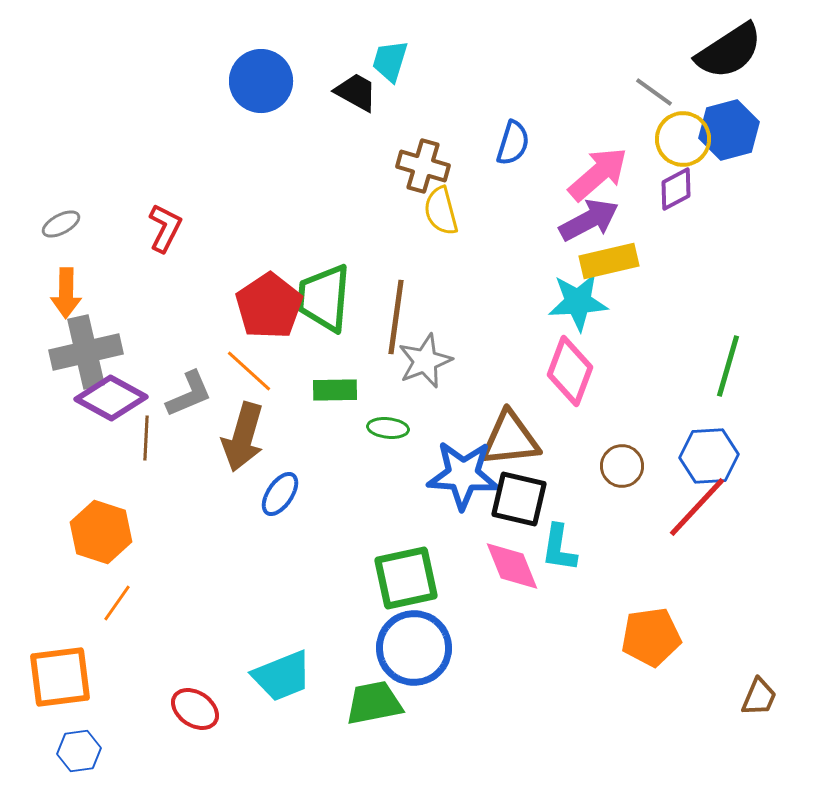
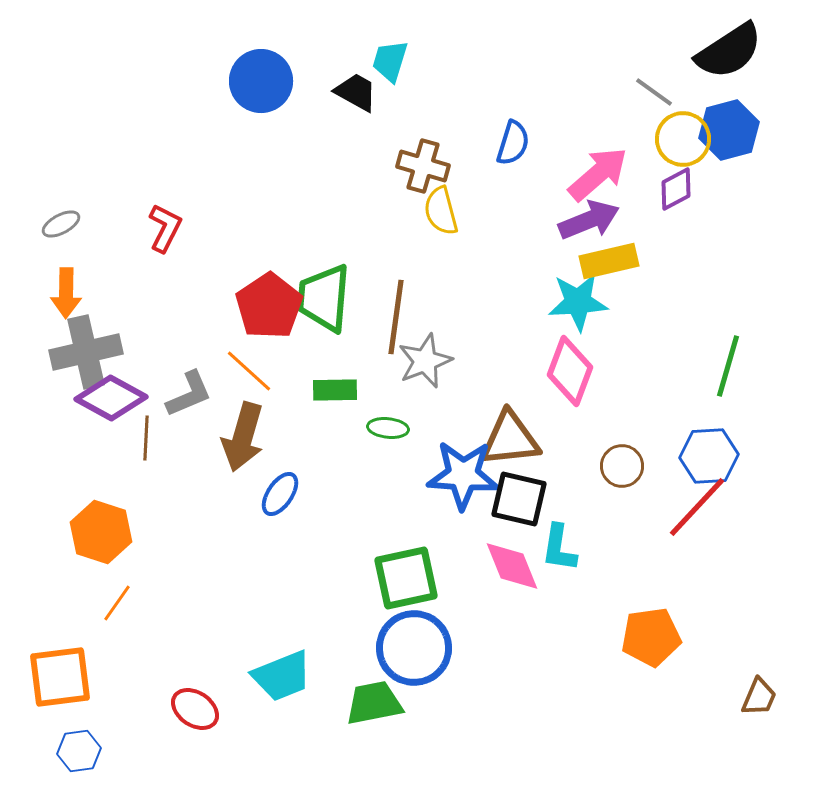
purple arrow at (589, 220): rotated 6 degrees clockwise
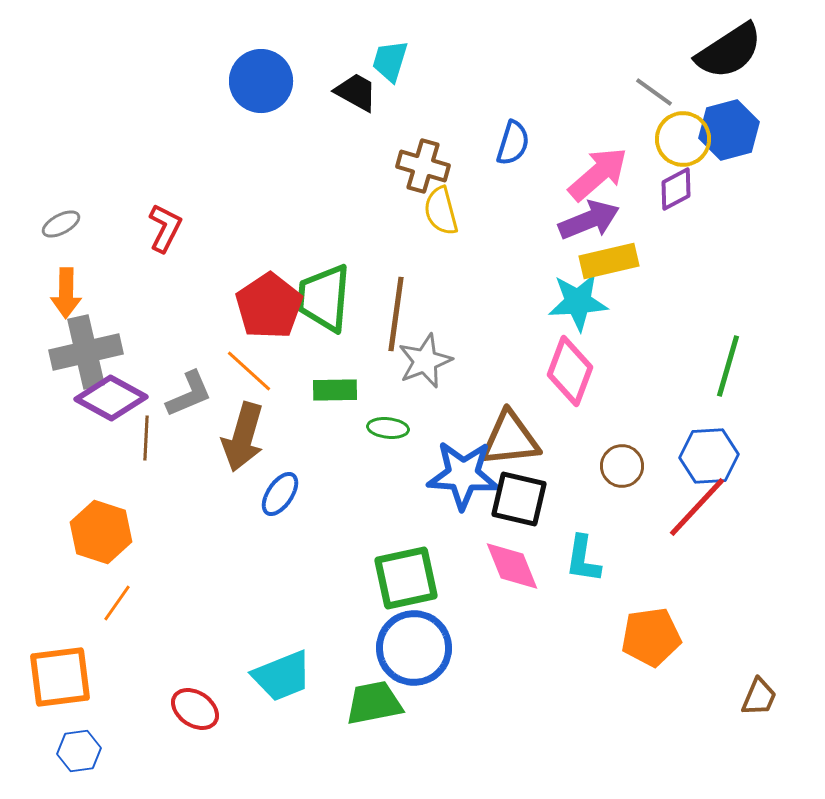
brown line at (396, 317): moved 3 px up
cyan L-shape at (559, 548): moved 24 px right, 11 px down
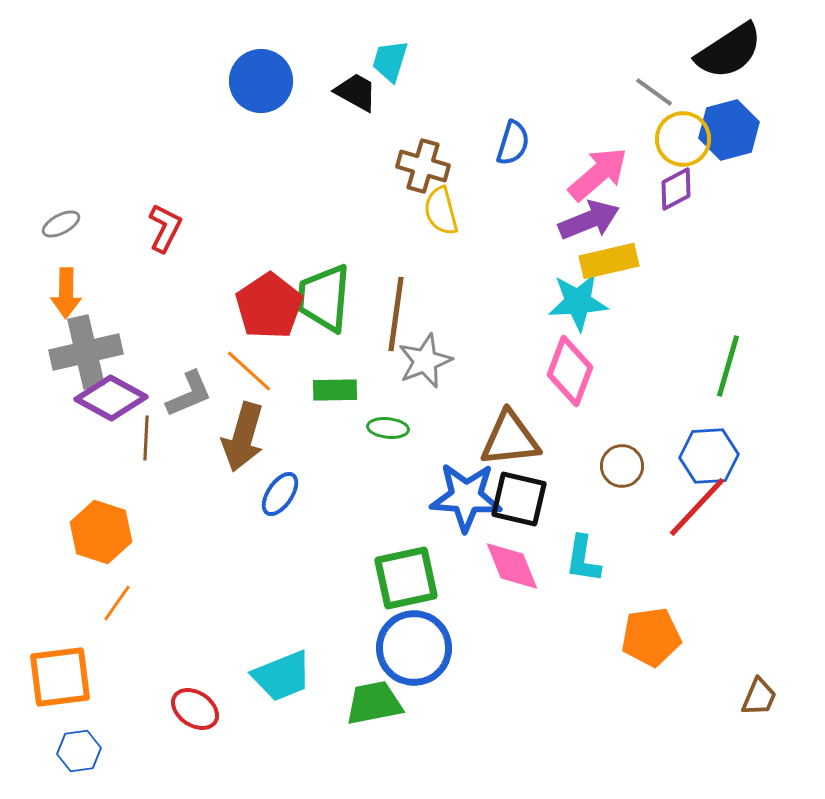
blue star at (463, 475): moved 3 px right, 22 px down
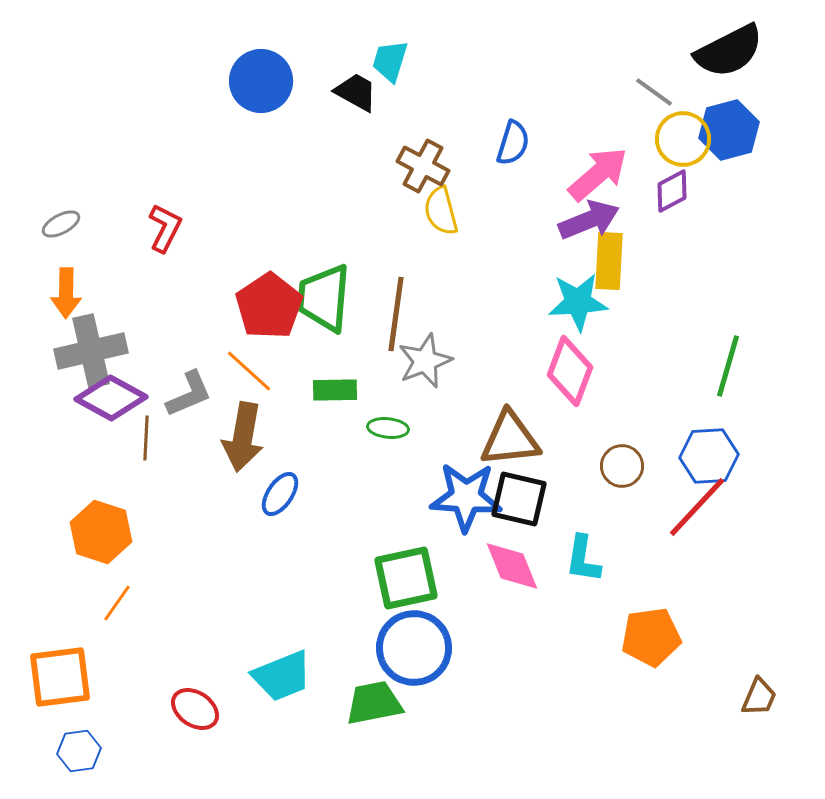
black semicircle at (729, 51): rotated 6 degrees clockwise
brown cross at (423, 166): rotated 12 degrees clockwise
purple diamond at (676, 189): moved 4 px left, 2 px down
yellow rectangle at (609, 261): rotated 74 degrees counterclockwise
gray cross at (86, 352): moved 5 px right, 1 px up
brown arrow at (243, 437): rotated 6 degrees counterclockwise
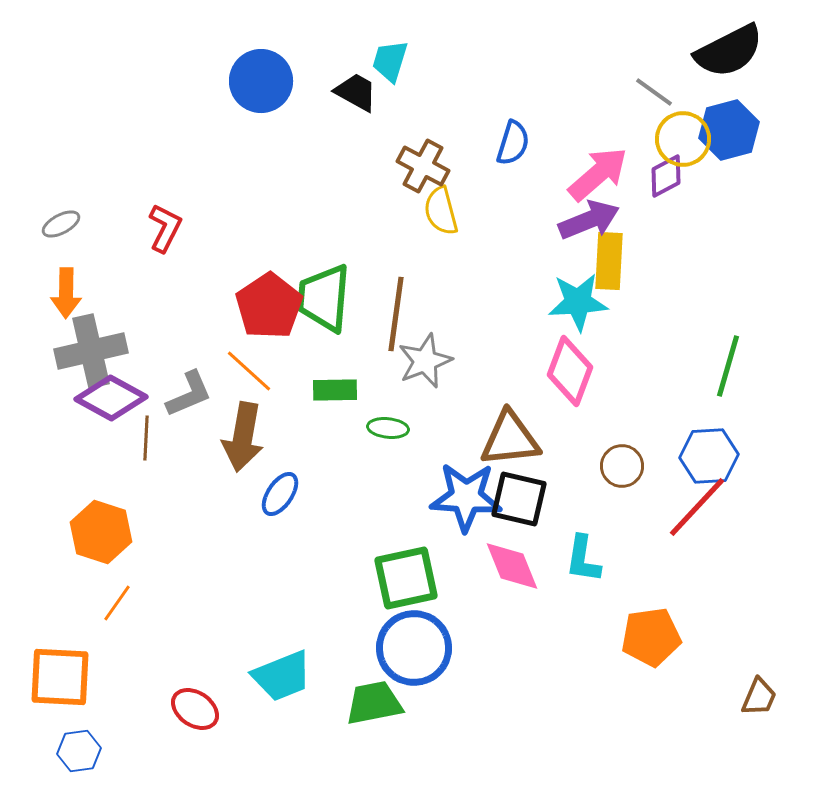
purple diamond at (672, 191): moved 6 px left, 15 px up
orange square at (60, 677): rotated 10 degrees clockwise
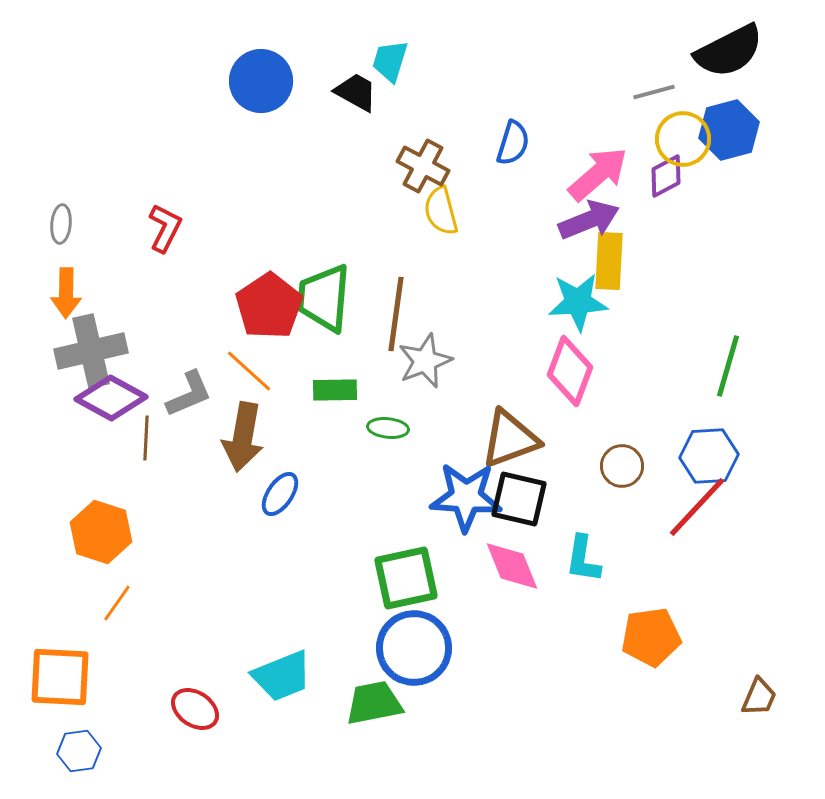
gray line at (654, 92): rotated 51 degrees counterclockwise
gray ellipse at (61, 224): rotated 57 degrees counterclockwise
brown triangle at (510, 439): rotated 14 degrees counterclockwise
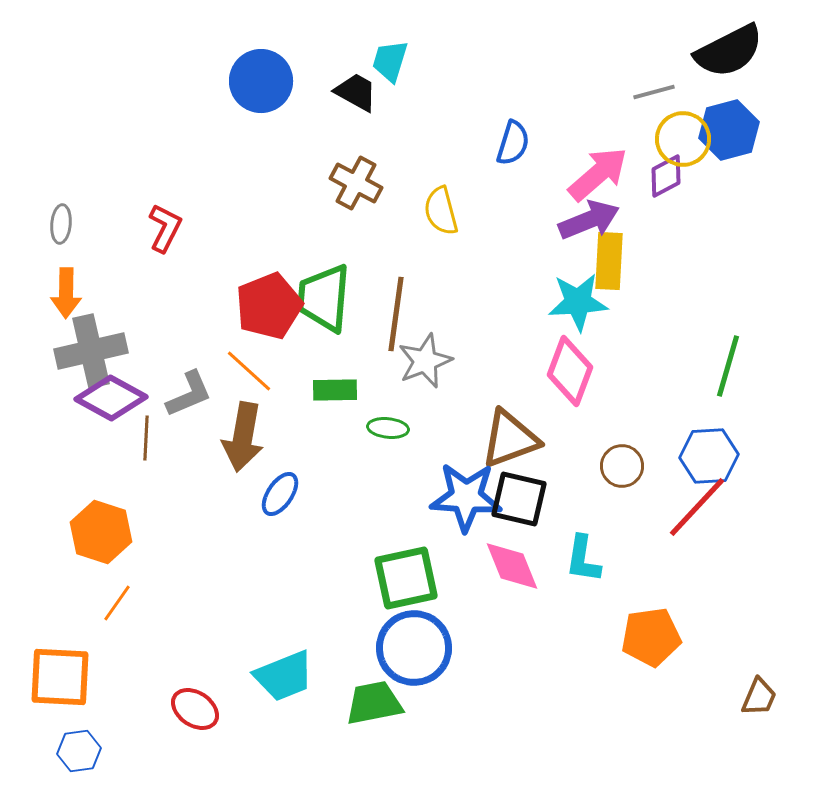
brown cross at (423, 166): moved 67 px left, 17 px down
red pentagon at (269, 306): rotated 12 degrees clockwise
cyan trapezoid at (282, 676): moved 2 px right
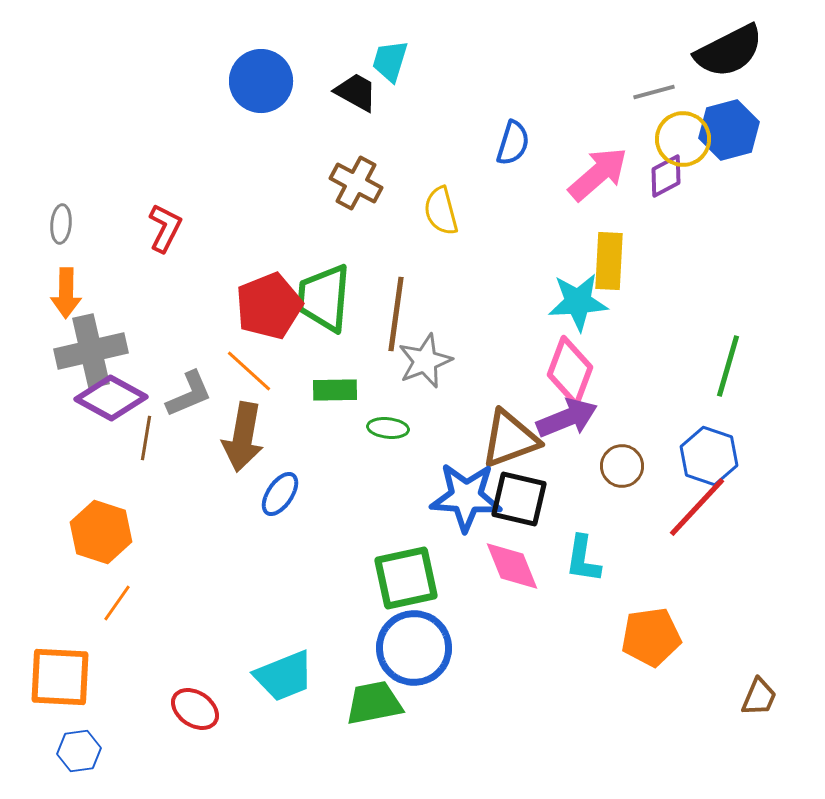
purple arrow at (589, 220): moved 22 px left, 198 px down
brown line at (146, 438): rotated 6 degrees clockwise
blue hexagon at (709, 456): rotated 22 degrees clockwise
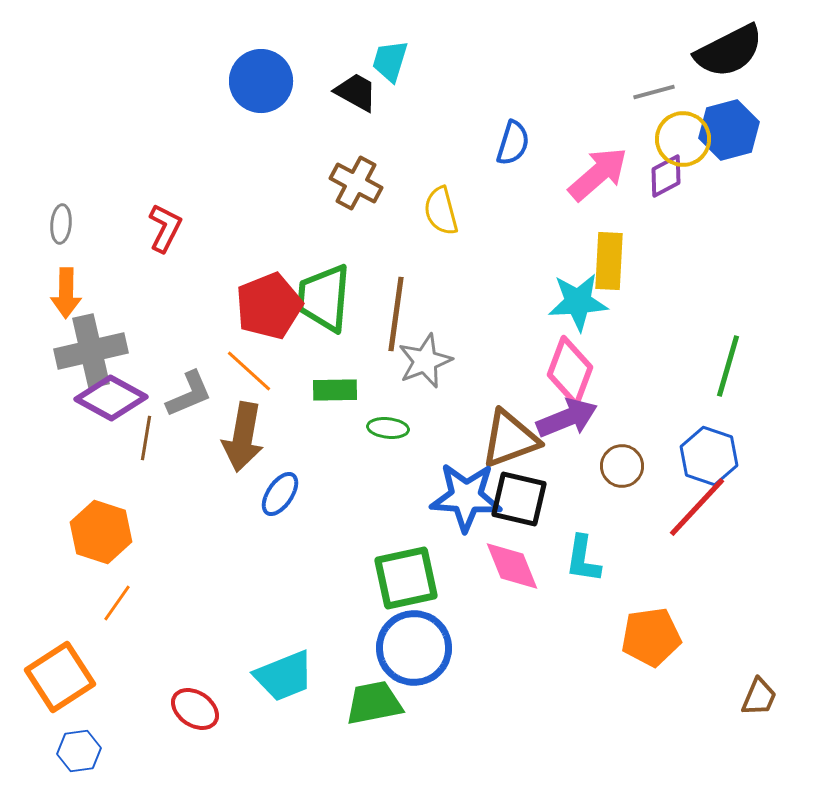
orange square at (60, 677): rotated 36 degrees counterclockwise
